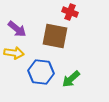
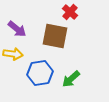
red cross: rotated 21 degrees clockwise
yellow arrow: moved 1 px left, 1 px down
blue hexagon: moved 1 px left, 1 px down; rotated 15 degrees counterclockwise
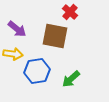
blue hexagon: moved 3 px left, 2 px up
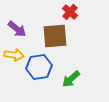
brown square: rotated 16 degrees counterclockwise
yellow arrow: moved 1 px right, 1 px down
blue hexagon: moved 2 px right, 4 px up
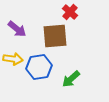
yellow arrow: moved 1 px left, 4 px down
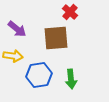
brown square: moved 1 px right, 2 px down
yellow arrow: moved 3 px up
blue hexagon: moved 8 px down
green arrow: rotated 54 degrees counterclockwise
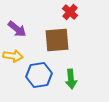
brown square: moved 1 px right, 2 px down
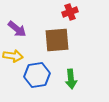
red cross: rotated 28 degrees clockwise
blue hexagon: moved 2 px left
